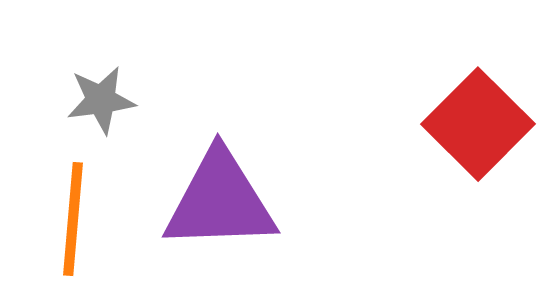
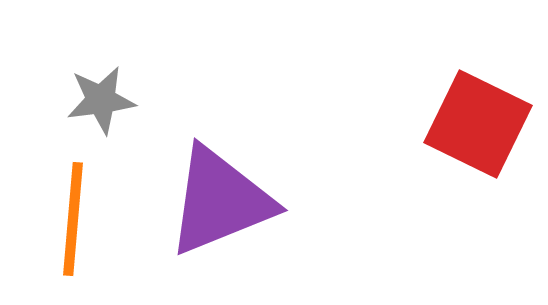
red square: rotated 19 degrees counterclockwise
purple triangle: rotated 20 degrees counterclockwise
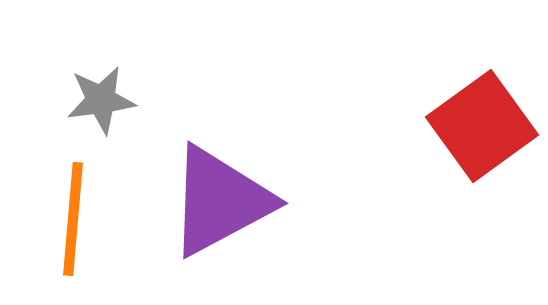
red square: moved 4 px right, 2 px down; rotated 28 degrees clockwise
purple triangle: rotated 6 degrees counterclockwise
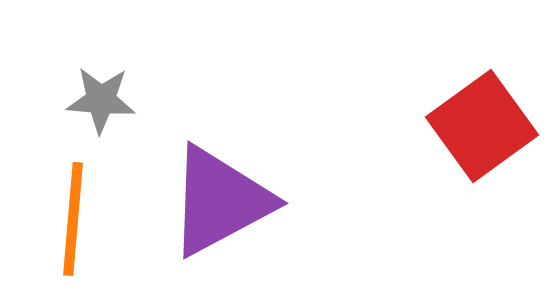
gray star: rotated 12 degrees clockwise
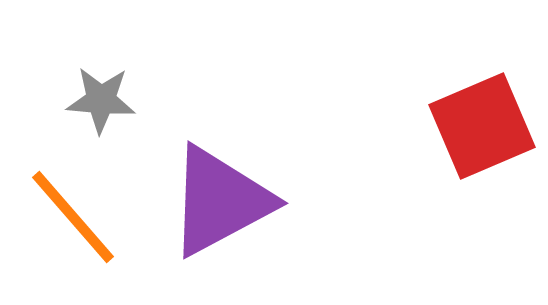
red square: rotated 13 degrees clockwise
orange line: moved 2 px up; rotated 46 degrees counterclockwise
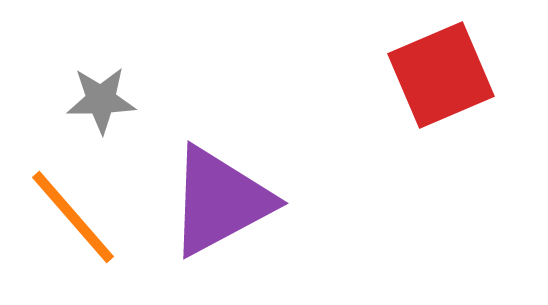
gray star: rotated 6 degrees counterclockwise
red square: moved 41 px left, 51 px up
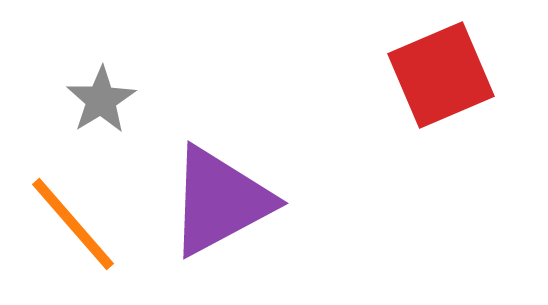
gray star: rotated 30 degrees counterclockwise
orange line: moved 7 px down
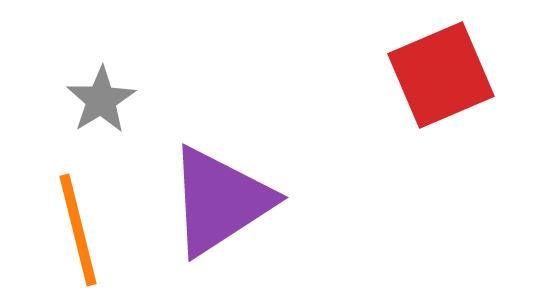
purple triangle: rotated 5 degrees counterclockwise
orange line: moved 5 px right, 6 px down; rotated 27 degrees clockwise
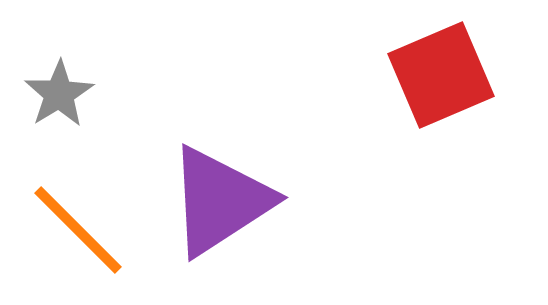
gray star: moved 42 px left, 6 px up
orange line: rotated 31 degrees counterclockwise
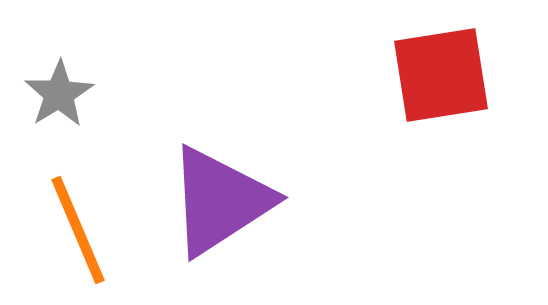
red square: rotated 14 degrees clockwise
orange line: rotated 22 degrees clockwise
